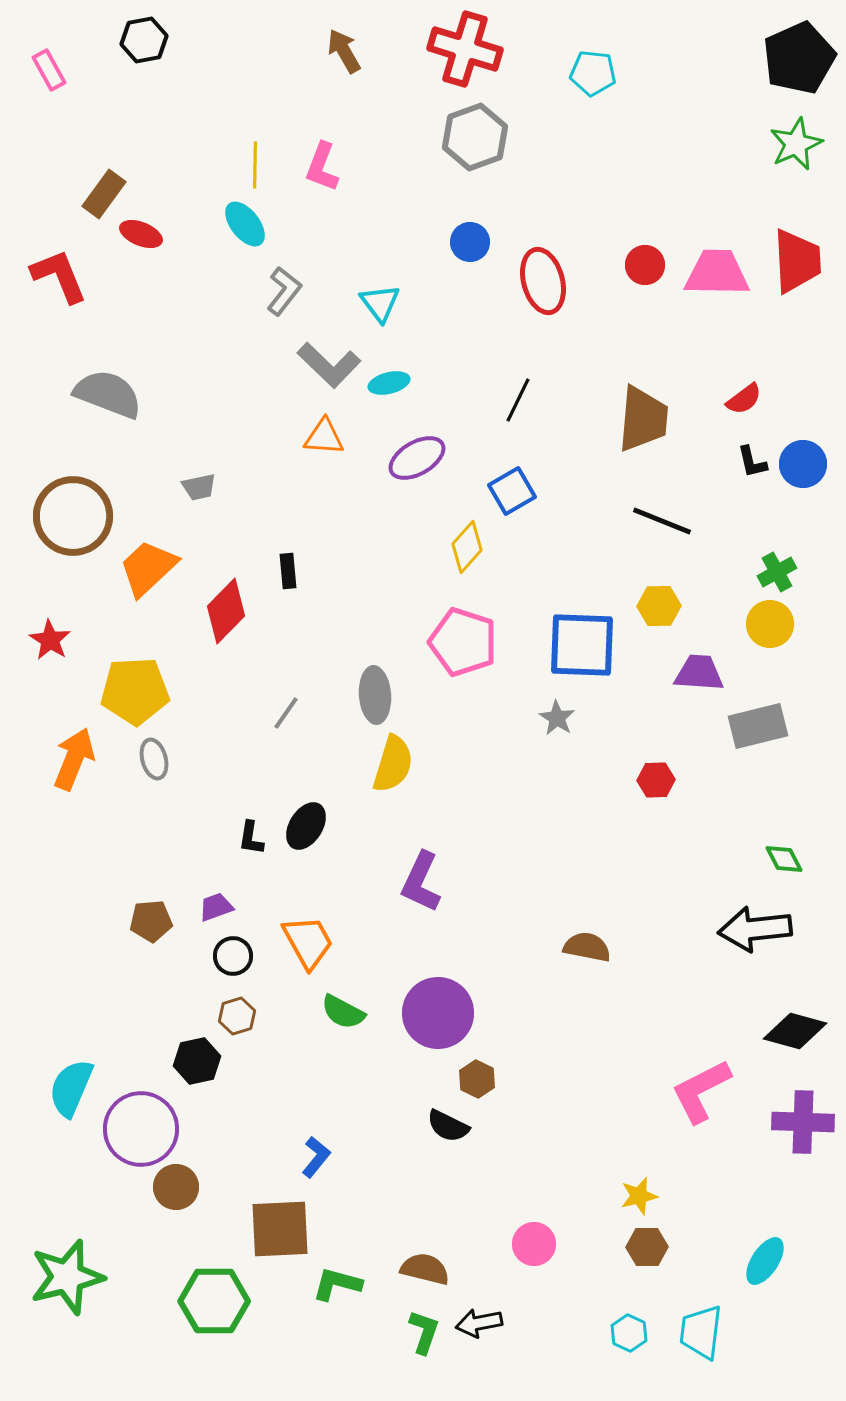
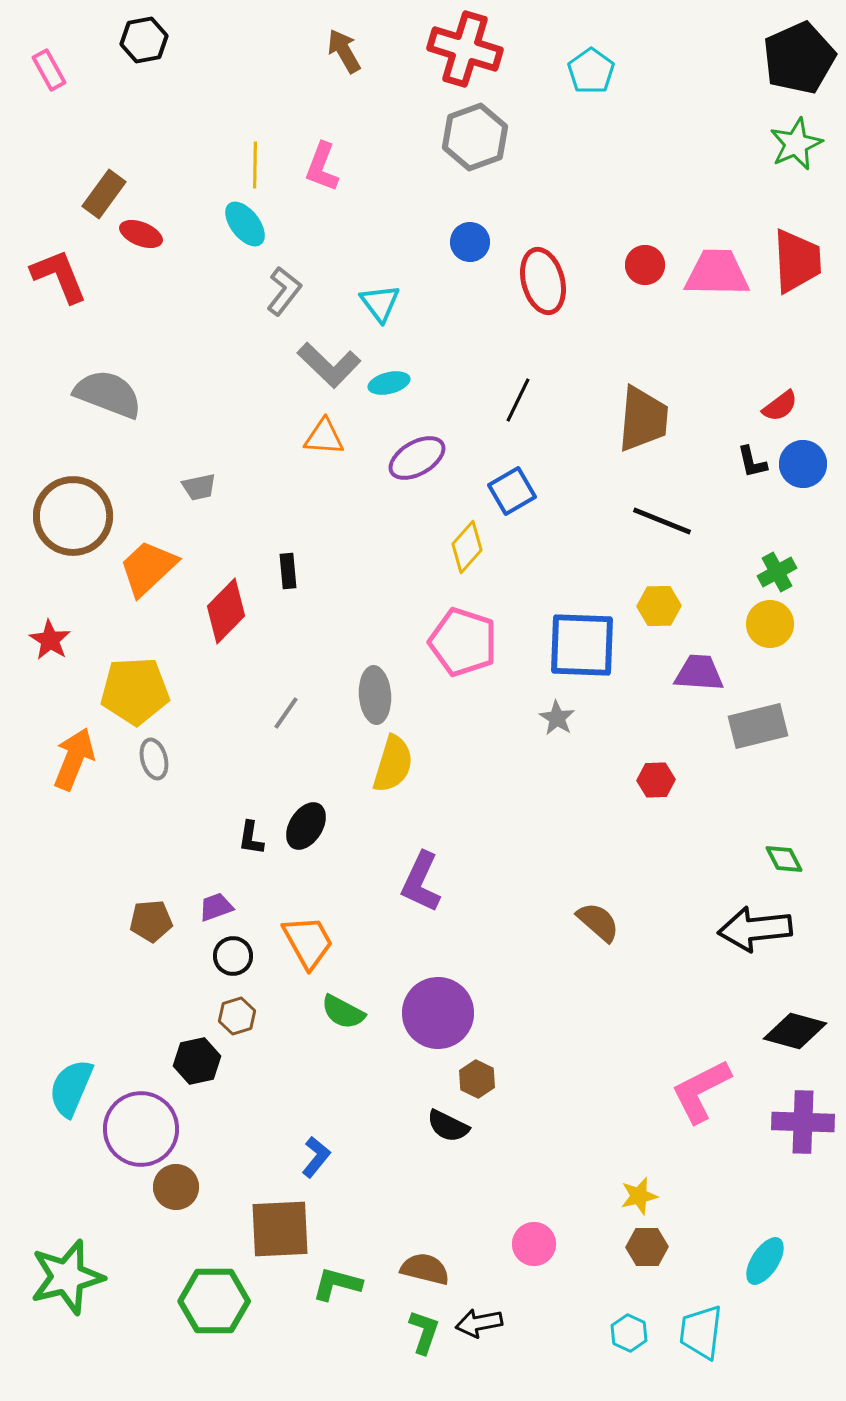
cyan pentagon at (593, 73): moved 2 px left, 2 px up; rotated 30 degrees clockwise
red semicircle at (744, 399): moved 36 px right, 7 px down
brown semicircle at (587, 947): moved 11 px right, 25 px up; rotated 30 degrees clockwise
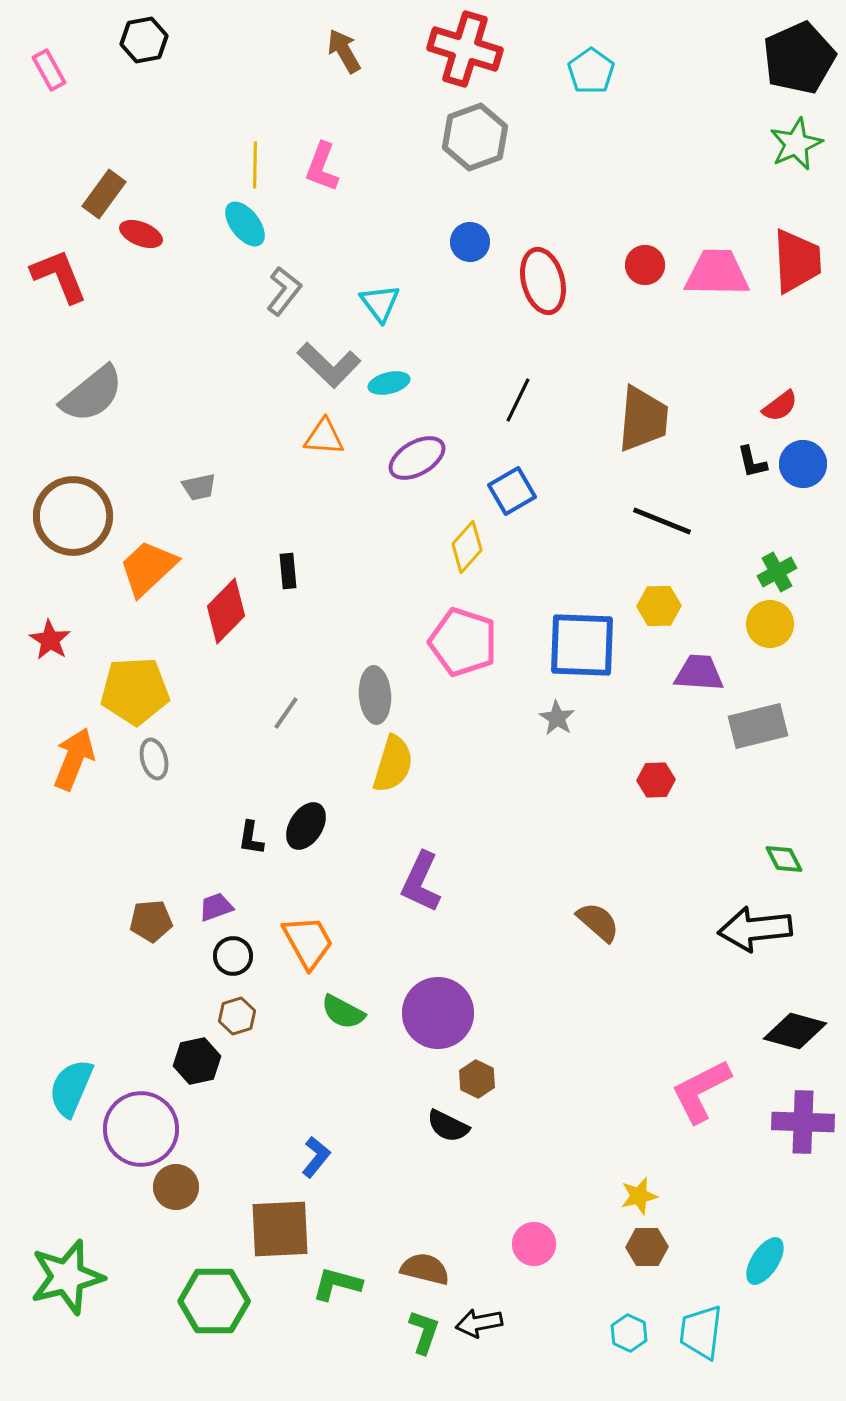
gray semicircle at (108, 394): moved 16 px left; rotated 120 degrees clockwise
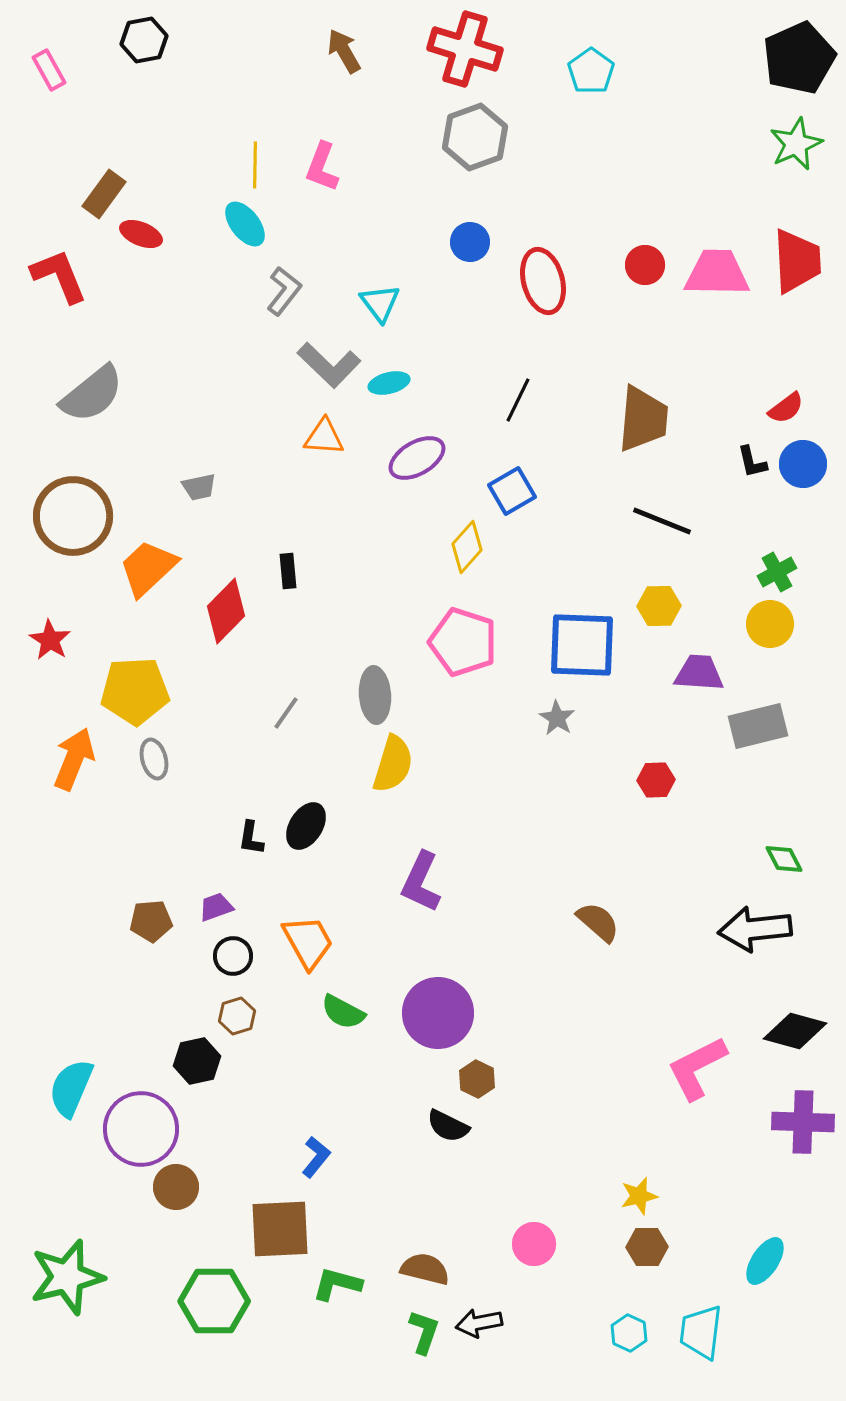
red semicircle at (780, 406): moved 6 px right, 2 px down
pink L-shape at (701, 1091): moved 4 px left, 23 px up
